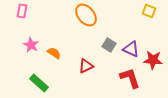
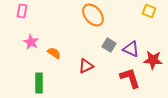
orange ellipse: moved 7 px right
pink star: moved 3 px up
green rectangle: rotated 48 degrees clockwise
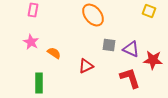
pink rectangle: moved 11 px right, 1 px up
gray square: rotated 24 degrees counterclockwise
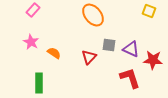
pink rectangle: rotated 32 degrees clockwise
red triangle: moved 3 px right, 9 px up; rotated 21 degrees counterclockwise
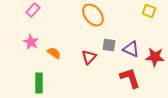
red star: moved 2 px right, 3 px up
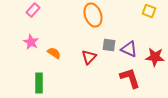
orange ellipse: rotated 20 degrees clockwise
purple triangle: moved 2 px left
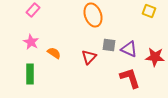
green rectangle: moved 9 px left, 9 px up
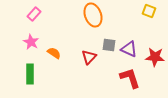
pink rectangle: moved 1 px right, 4 px down
